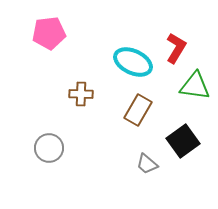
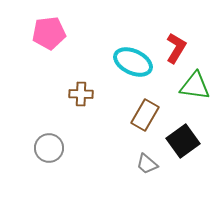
brown rectangle: moved 7 px right, 5 px down
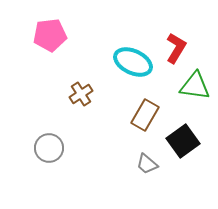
pink pentagon: moved 1 px right, 2 px down
brown cross: rotated 35 degrees counterclockwise
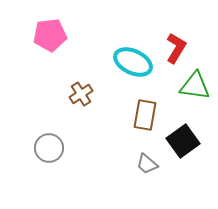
brown rectangle: rotated 20 degrees counterclockwise
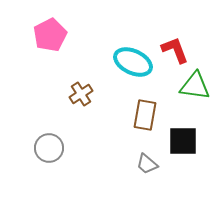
pink pentagon: rotated 20 degrees counterclockwise
red L-shape: moved 1 px left, 2 px down; rotated 52 degrees counterclockwise
black square: rotated 36 degrees clockwise
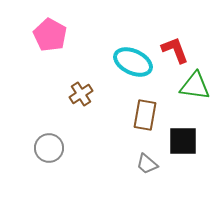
pink pentagon: rotated 16 degrees counterclockwise
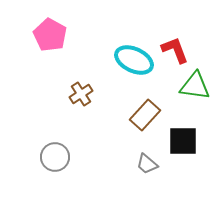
cyan ellipse: moved 1 px right, 2 px up
brown rectangle: rotated 32 degrees clockwise
gray circle: moved 6 px right, 9 px down
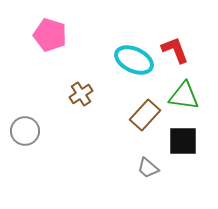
pink pentagon: rotated 12 degrees counterclockwise
green triangle: moved 11 px left, 10 px down
gray circle: moved 30 px left, 26 px up
gray trapezoid: moved 1 px right, 4 px down
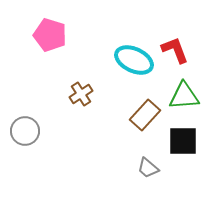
green triangle: rotated 12 degrees counterclockwise
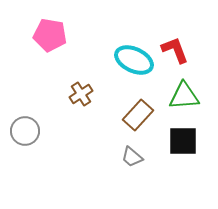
pink pentagon: rotated 8 degrees counterclockwise
brown rectangle: moved 7 px left
gray trapezoid: moved 16 px left, 11 px up
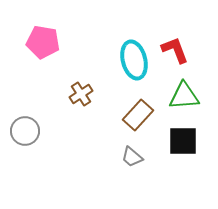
pink pentagon: moved 7 px left, 7 px down
cyan ellipse: rotated 51 degrees clockwise
